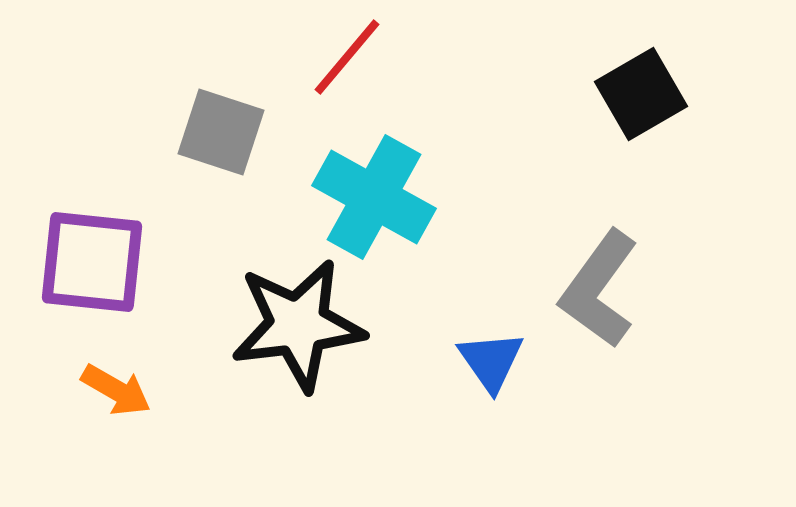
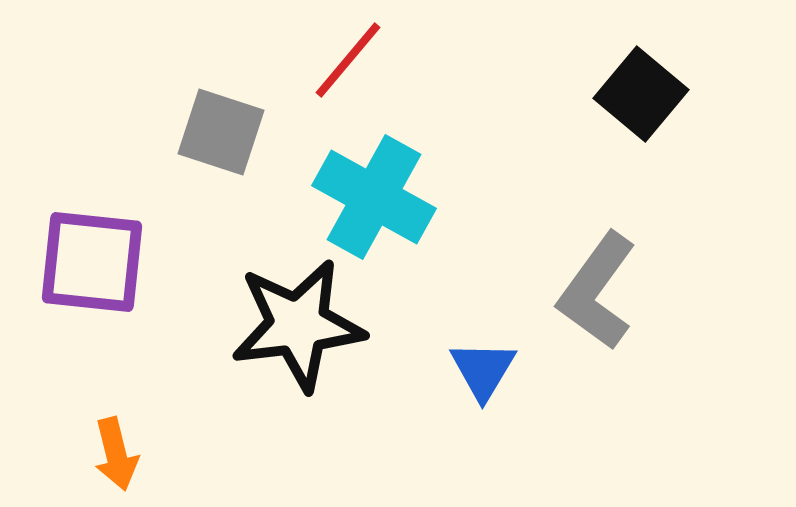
red line: moved 1 px right, 3 px down
black square: rotated 20 degrees counterclockwise
gray L-shape: moved 2 px left, 2 px down
blue triangle: moved 8 px left, 9 px down; rotated 6 degrees clockwise
orange arrow: moved 64 px down; rotated 46 degrees clockwise
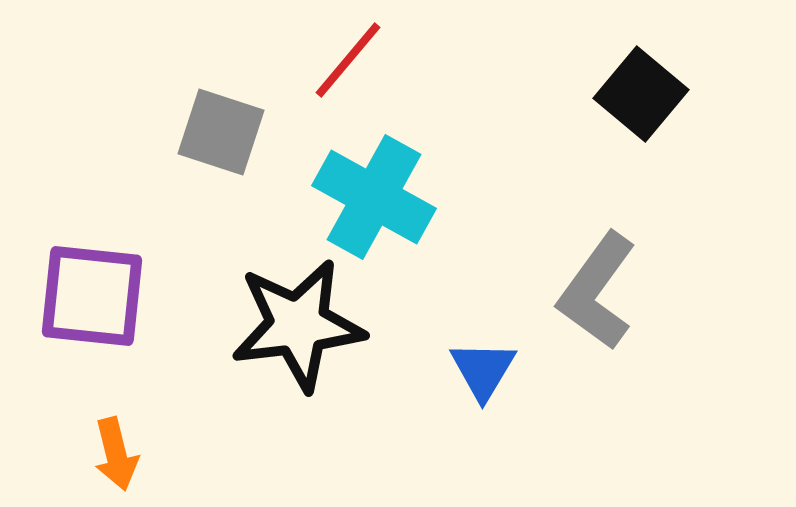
purple square: moved 34 px down
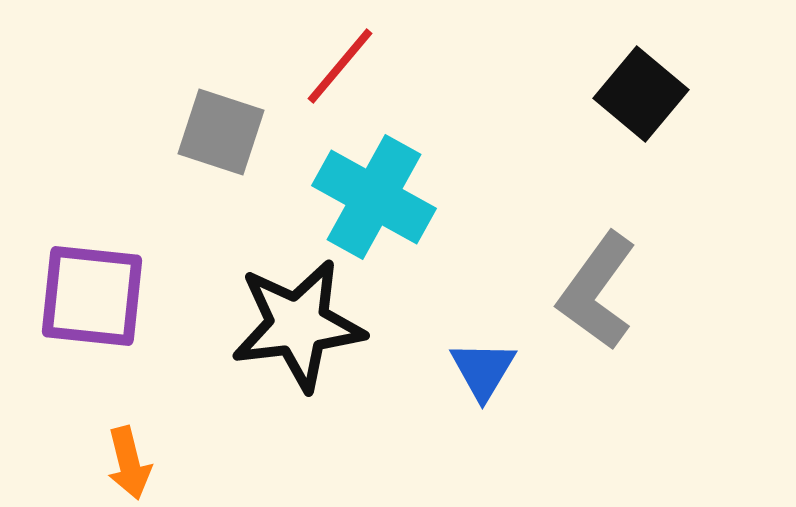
red line: moved 8 px left, 6 px down
orange arrow: moved 13 px right, 9 px down
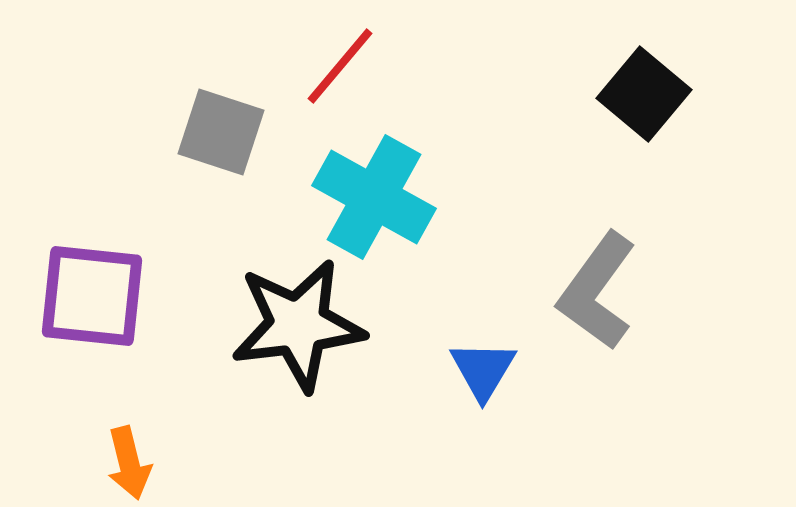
black square: moved 3 px right
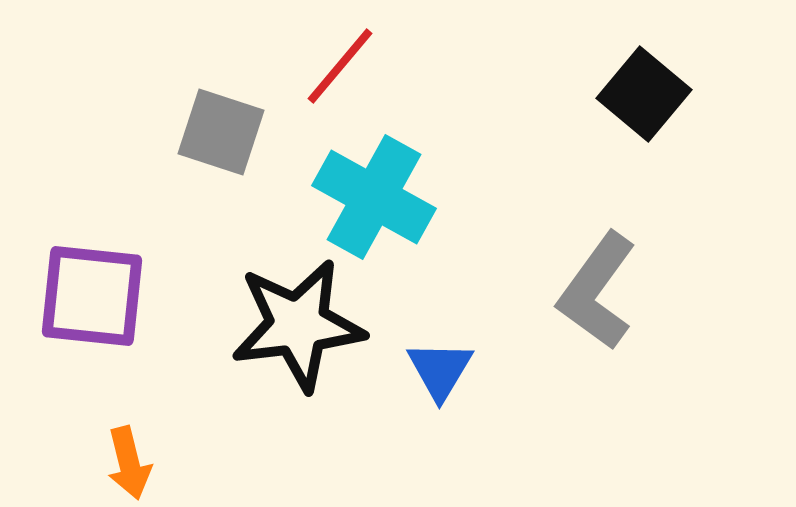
blue triangle: moved 43 px left
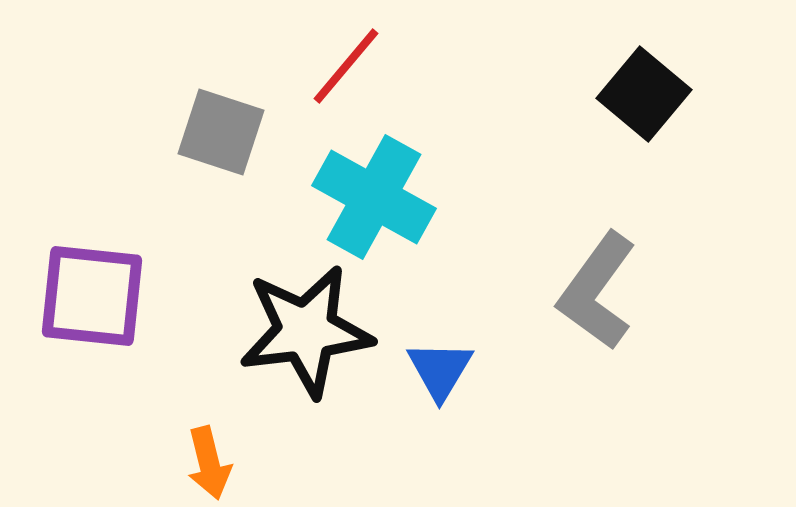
red line: moved 6 px right
black star: moved 8 px right, 6 px down
orange arrow: moved 80 px right
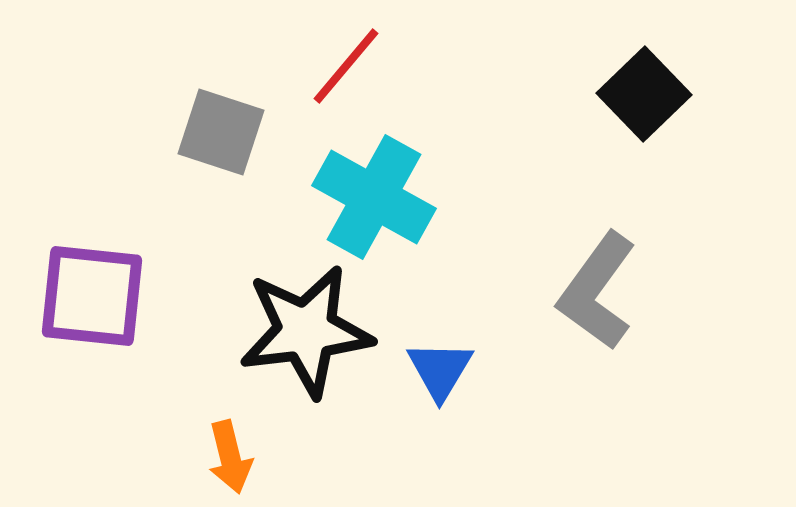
black square: rotated 6 degrees clockwise
orange arrow: moved 21 px right, 6 px up
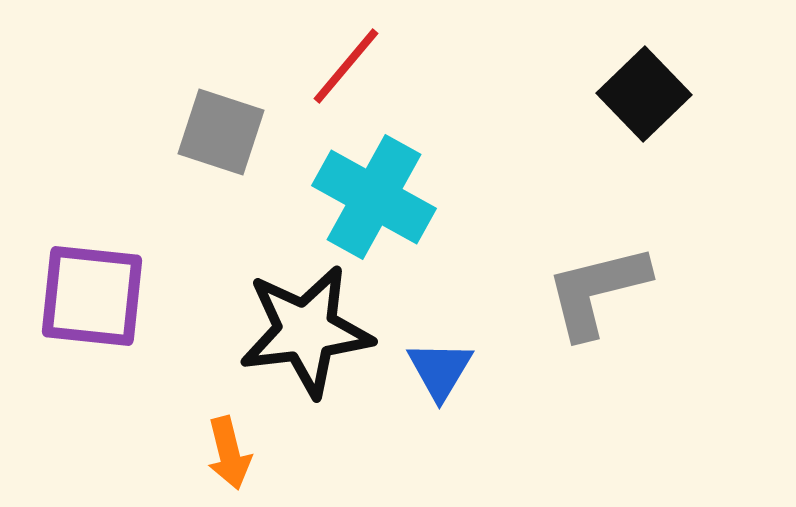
gray L-shape: rotated 40 degrees clockwise
orange arrow: moved 1 px left, 4 px up
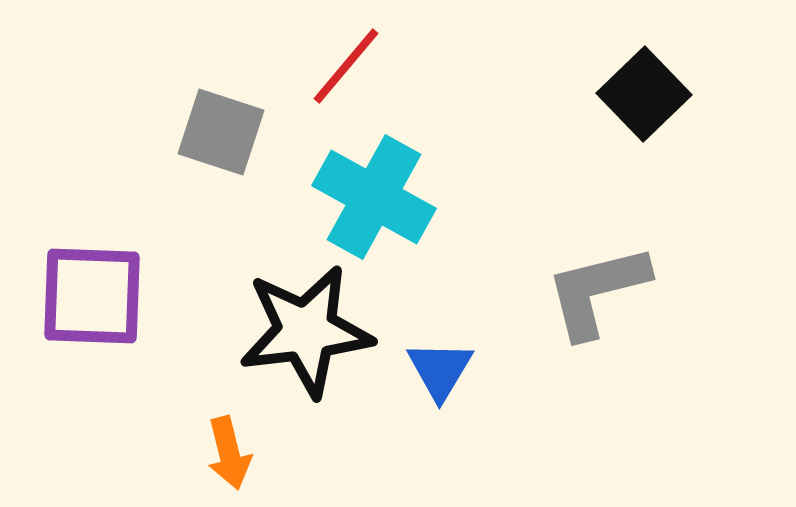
purple square: rotated 4 degrees counterclockwise
